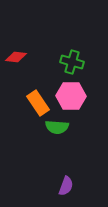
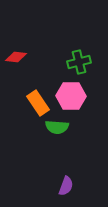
green cross: moved 7 px right; rotated 30 degrees counterclockwise
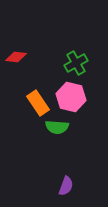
green cross: moved 3 px left, 1 px down; rotated 15 degrees counterclockwise
pink hexagon: moved 1 px down; rotated 12 degrees clockwise
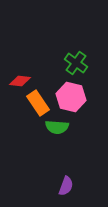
red diamond: moved 4 px right, 24 px down
green cross: rotated 25 degrees counterclockwise
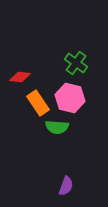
red diamond: moved 4 px up
pink hexagon: moved 1 px left, 1 px down
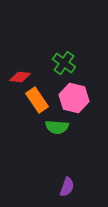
green cross: moved 12 px left
pink hexagon: moved 4 px right
orange rectangle: moved 1 px left, 3 px up
purple semicircle: moved 1 px right, 1 px down
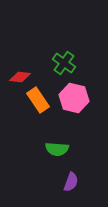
orange rectangle: moved 1 px right
green semicircle: moved 22 px down
purple semicircle: moved 4 px right, 5 px up
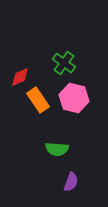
red diamond: rotated 30 degrees counterclockwise
